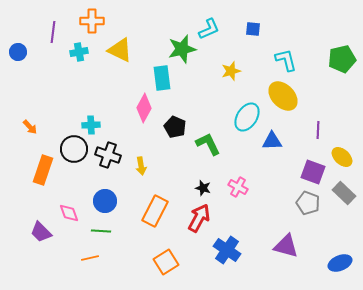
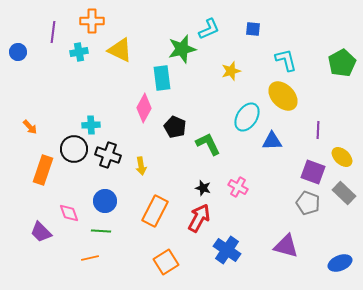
green pentagon at (342, 59): moved 4 px down; rotated 16 degrees counterclockwise
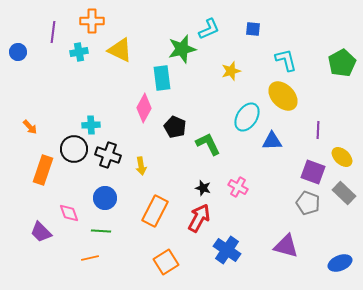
blue circle at (105, 201): moved 3 px up
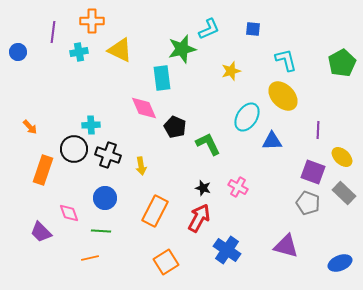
pink diamond at (144, 108): rotated 52 degrees counterclockwise
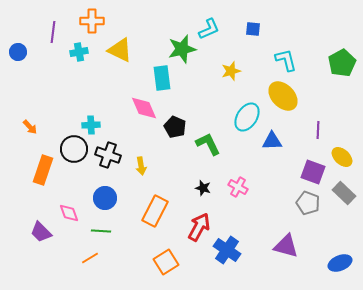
red arrow at (199, 218): moved 9 px down
orange line at (90, 258): rotated 18 degrees counterclockwise
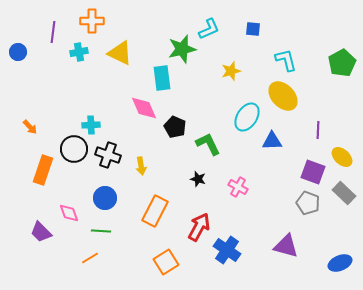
yellow triangle at (120, 50): moved 3 px down
black star at (203, 188): moved 5 px left, 9 px up
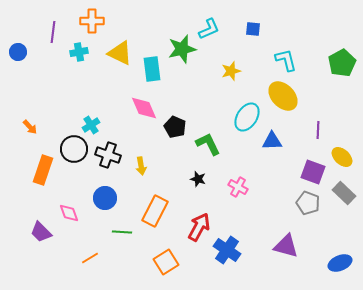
cyan rectangle at (162, 78): moved 10 px left, 9 px up
cyan cross at (91, 125): rotated 30 degrees counterclockwise
green line at (101, 231): moved 21 px right, 1 px down
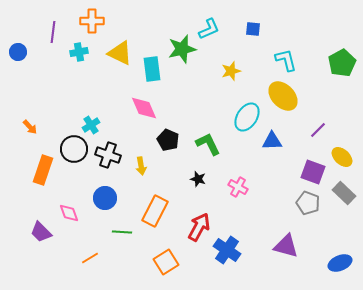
black pentagon at (175, 127): moved 7 px left, 13 px down
purple line at (318, 130): rotated 42 degrees clockwise
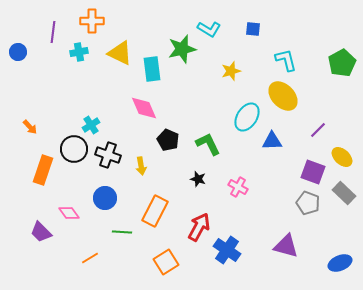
cyan L-shape at (209, 29): rotated 55 degrees clockwise
pink diamond at (69, 213): rotated 15 degrees counterclockwise
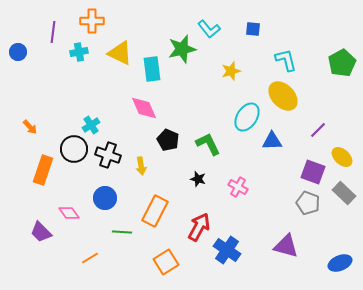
cyan L-shape at (209, 29): rotated 20 degrees clockwise
